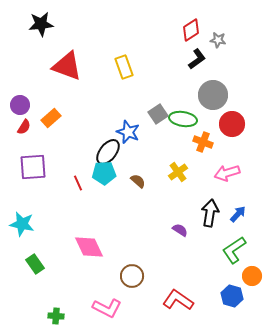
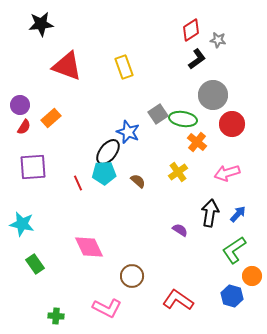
orange cross: moved 6 px left; rotated 18 degrees clockwise
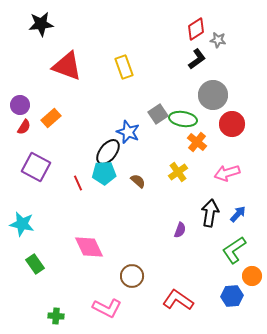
red diamond: moved 5 px right, 1 px up
purple square: moved 3 px right; rotated 32 degrees clockwise
purple semicircle: rotated 77 degrees clockwise
blue hexagon: rotated 20 degrees counterclockwise
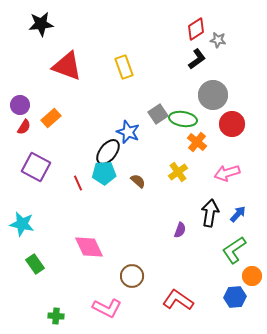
blue hexagon: moved 3 px right, 1 px down
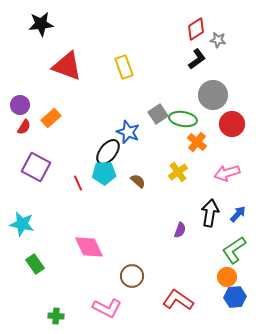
orange circle: moved 25 px left, 1 px down
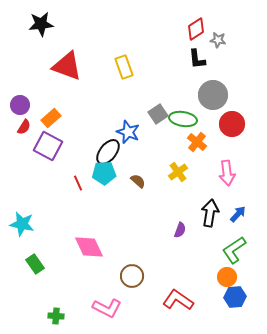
black L-shape: rotated 120 degrees clockwise
purple square: moved 12 px right, 21 px up
pink arrow: rotated 80 degrees counterclockwise
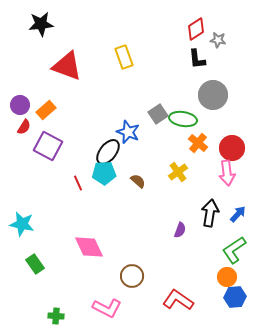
yellow rectangle: moved 10 px up
orange rectangle: moved 5 px left, 8 px up
red circle: moved 24 px down
orange cross: moved 1 px right, 1 px down
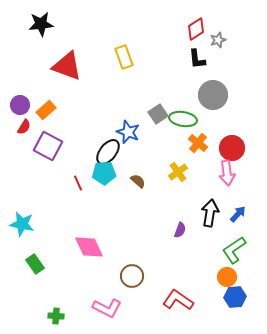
gray star: rotated 28 degrees counterclockwise
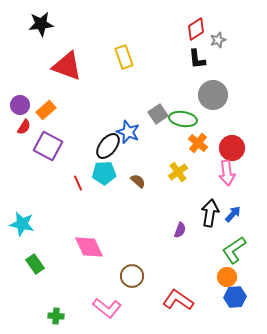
black ellipse: moved 6 px up
blue arrow: moved 5 px left
pink L-shape: rotated 12 degrees clockwise
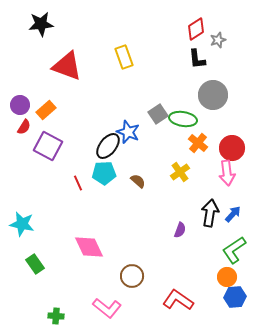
yellow cross: moved 2 px right
